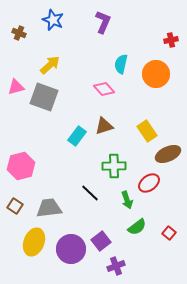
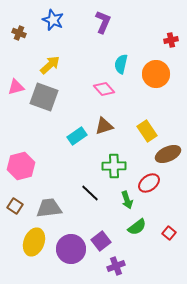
cyan rectangle: rotated 18 degrees clockwise
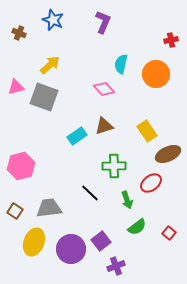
red ellipse: moved 2 px right
brown square: moved 5 px down
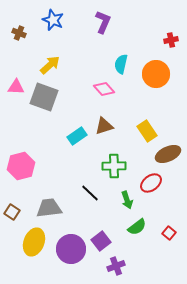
pink triangle: rotated 18 degrees clockwise
brown square: moved 3 px left, 1 px down
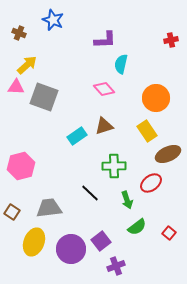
purple L-shape: moved 2 px right, 18 px down; rotated 65 degrees clockwise
yellow arrow: moved 23 px left
orange circle: moved 24 px down
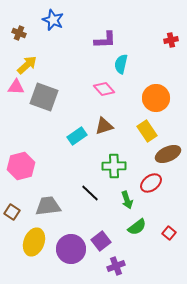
gray trapezoid: moved 1 px left, 2 px up
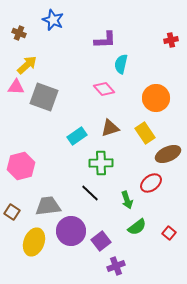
brown triangle: moved 6 px right, 2 px down
yellow rectangle: moved 2 px left, 2 px down
green cross: moved 13 px left, 3 px up
purple circle: moved 18 px up
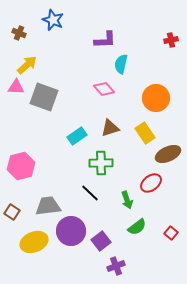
red square: moved 2 px right
yellow ellipse: rotated 48 degrees clockwise
